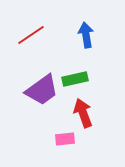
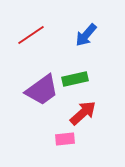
blue arrow: rotated 130 degrees counterclockwise
red arrow: rotated 68 degrees clockwise
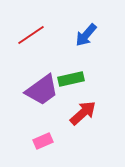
green rectangle: moved 4 px left
pink rectangle: moved 22 px left, 2 px down; rotated 18 degrees counterclockwise
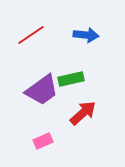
blue arrow: rotated 125 degrees counterclockwise
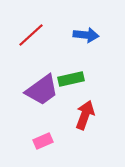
red line: rotated 8 degrees counterclockwise
red arrow: moved 2 px right, 2 px down; rotated 28 degrees counterclockwise
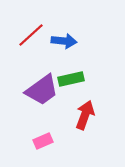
blue arrow: moved 22 px left, 6 px down
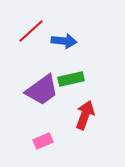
red line: moved 4 px up
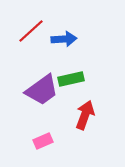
blue arrow: moved 2 px up; rotated 10 degrees counterclockwise
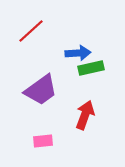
blue arrow: moved 14 px right, 14 px down
green rectangle: moved 20 px right, 11 px up
purple trapezoid: moved 1 px left
pink rectangle: rotated 18 degrees clockwise
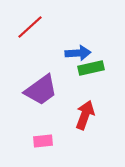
red line: moved 1 px left, 4 px up
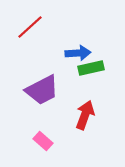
purple trapezoid: moved 1 px right; rotated 9 degrees clockwise
pink rectangle: rotated 48 degrees clockwise
